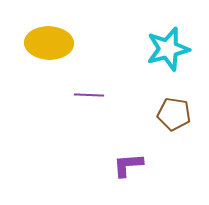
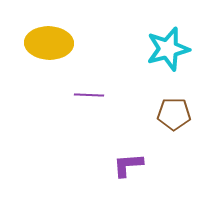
brown pentagon: rotated 8 degrees counterclockwise
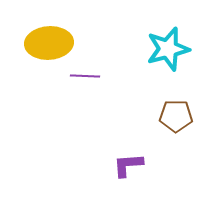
yellow ellipse: rotated 6 degrees counterclockwise
purple line: moved 4 px left, 19 px up
brown pentagon: moved 2 px right, 2 px down
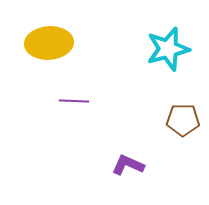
purple line: moved 11 px left, 25 px down
brown pentagon: moved 7 px right, 4 px down
purple L-shape: rotated 28 degrees clockwise
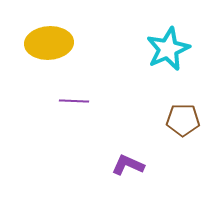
cyan star: rotated 9 degrees counterclockwise
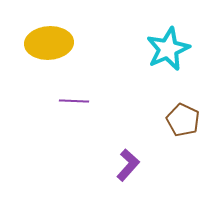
brown pentagon: rotated 24 degrees clockwise
purple L-shape: rotated 108 degrees clockwise
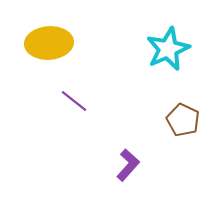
purple line: rotated 36 degrees clockwise
